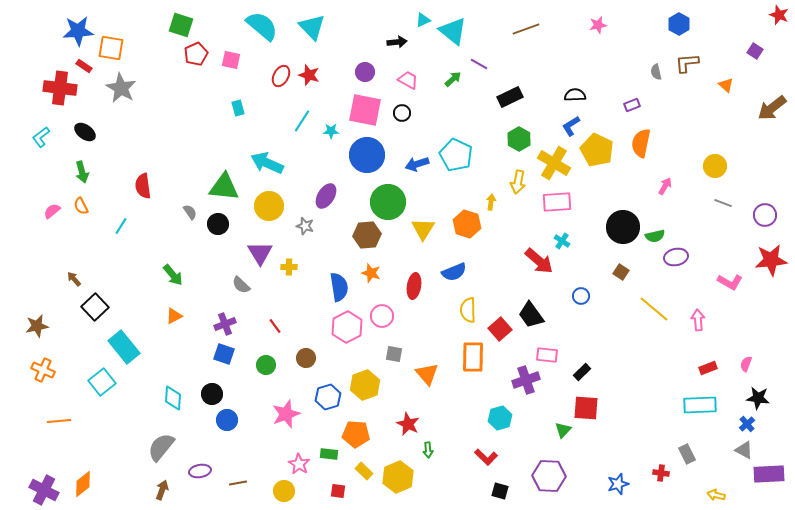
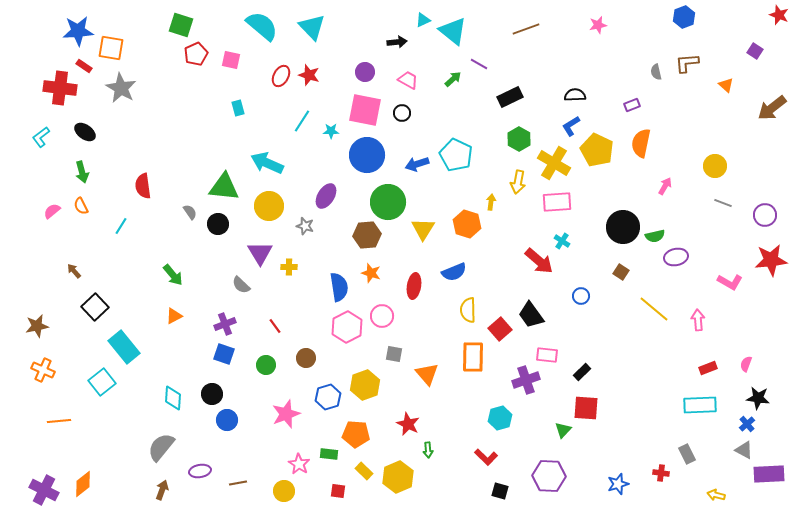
blue hexagon at (679, 24): moved 5 px right, 7 px up; rotated 10 degrees clockwise
brown arrow at (74, 279): moved 8 px up
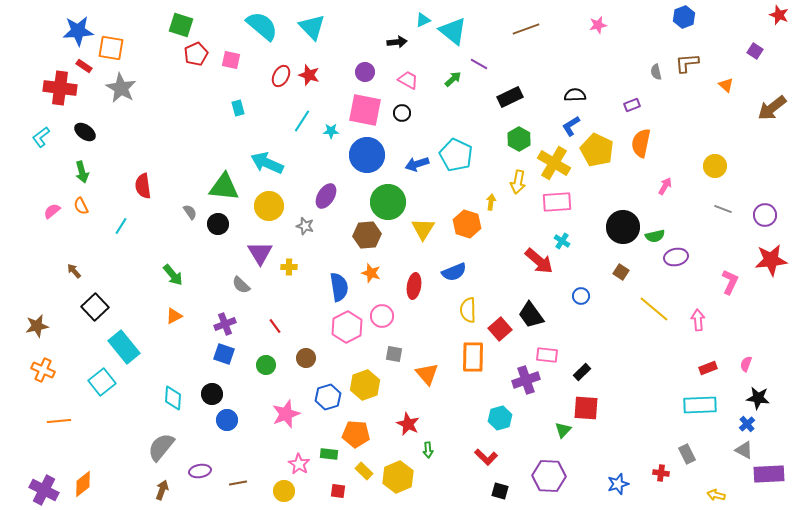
gray line at (723, 203): moved 6 px down
pink L-shape at (730, 282): rotated 95 degrees counterclockwise
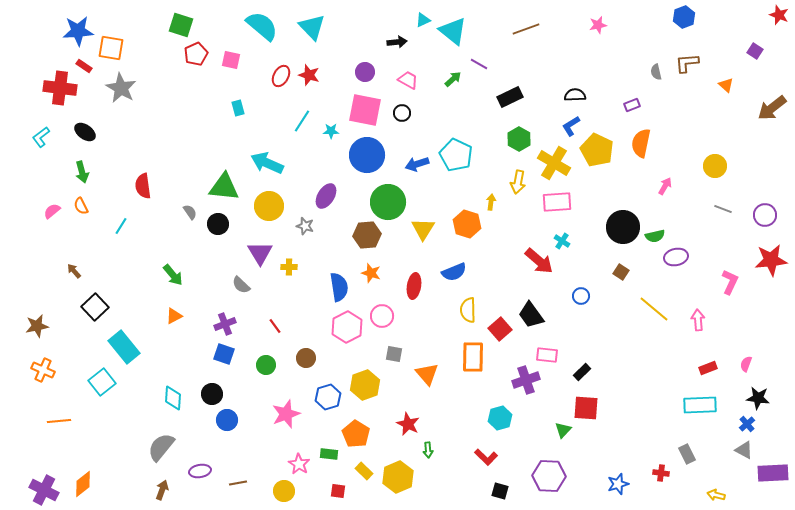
orange pentagon at (356, 434): rotated 28 degrees clockwise
purple rectangle at (769, 474): moved 4 px right, 1 px up
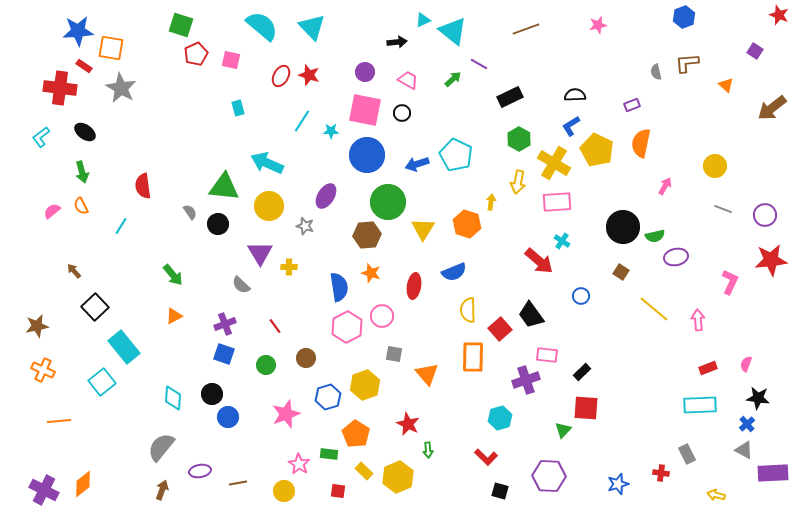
blue circle at (227, 420): moved 1 px right, 3 px up
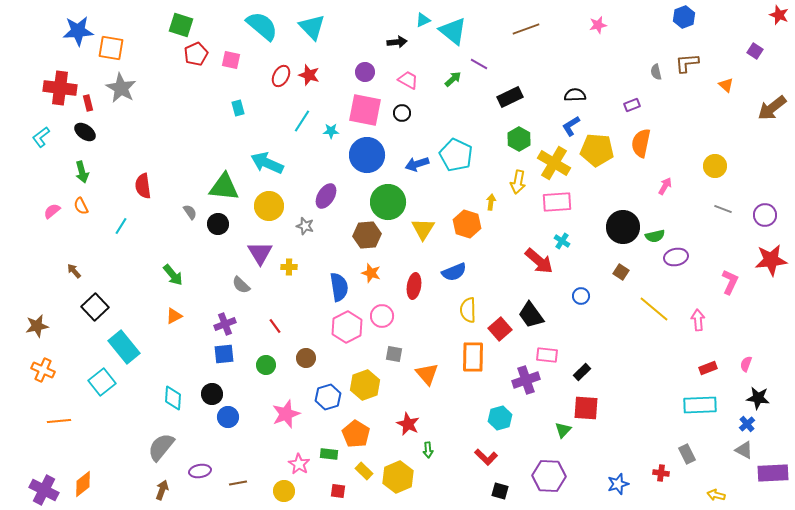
red rectangle at (84, 66): moved 4 px right, 37 px down; rotated 42 degrees clockwise
yellow pentagon at (597, 150): rotated 20 degrees counterclockwise
blue square at (224, 354): rotated 25 degrees counterclockwise
